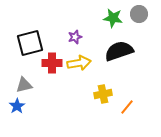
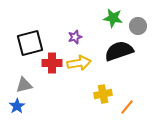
gray circle: moved 1 px left, 12 px down
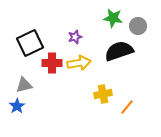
black square: rotated 12 degrees counterclockwise
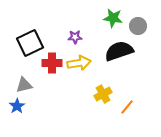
purple star: rotated 16 degrees clockwise
yellow cross: rotated 18 degrees counterclockwise
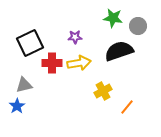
yellow cross: moved 3 px up
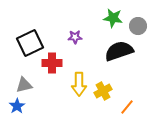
yellow arrow: moved 21 px down; rotated 100 degrees clockwise
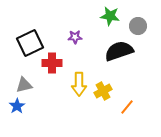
green star: moved 3 px left, 2 px up
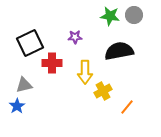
gray circle: moved 4 px left, 11 px up
black semicircle: rotated 8 degrees clockwise
yellow arrow: moved 6 px right, 12 px up
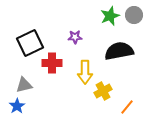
green star: rotated 30 degrees counterclockwise
